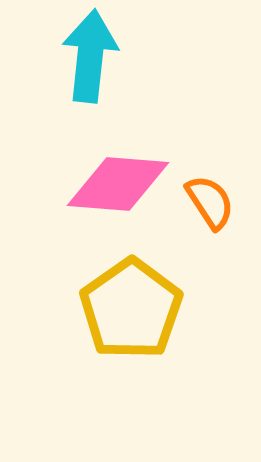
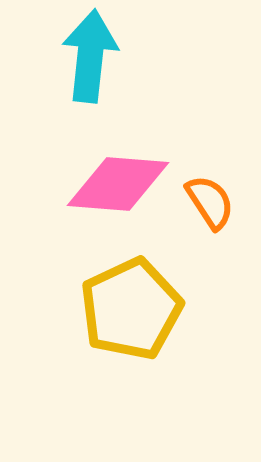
yellow pentagon: rotated 10 degrees clockwise
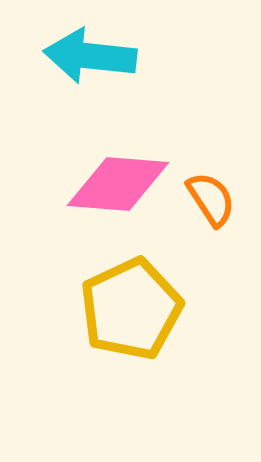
cyan arrow: rotated 90 degrees counterclockwise
orange semicircle: moved 1 px right, 3 px up
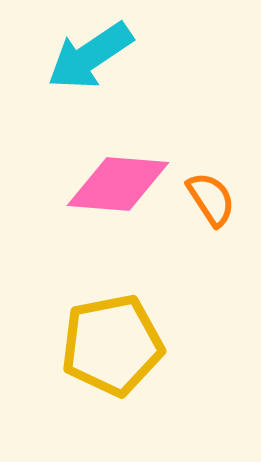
cyan arrow: rotated 40 degrees counterclockwise
yellow pentagon: moved 19 px left, 36 px down; rotated 14 degrees clockwise
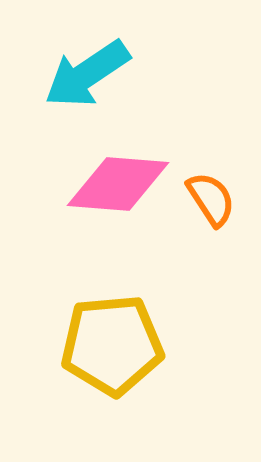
cyan arrow: moved 3 px left, 18 px down
yellow pentagon: rotated 6 degrees clockwise
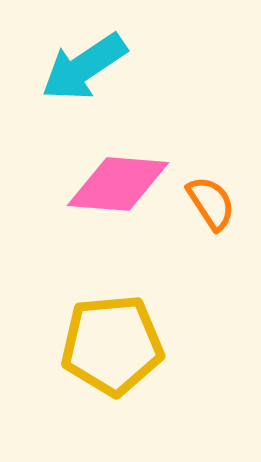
cyan arrow: moved 3 px left, 7 px up
orange semicircle: moved 4 px down
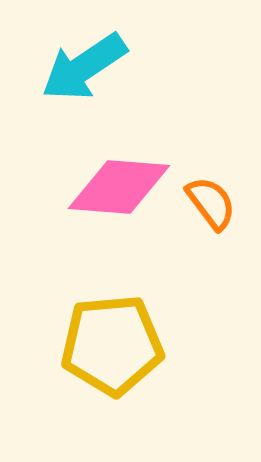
pink diamond: moved 1 px right, 3 px down
orange semicircle: rotated 4 degrees counterclockwise
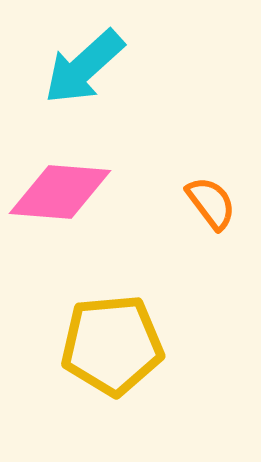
cyan arrow: rotated 8 degrees counterclockwise
pink diamond: moved 59 px left, 5 px down
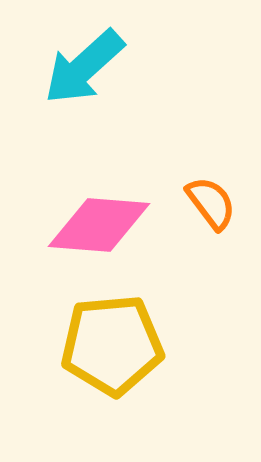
pink diamond: moved 39 px right, 33 px down
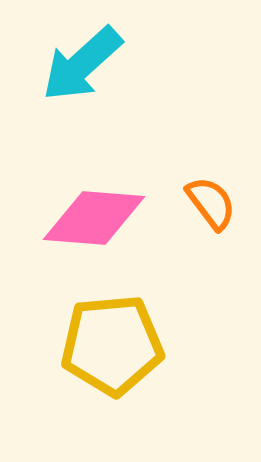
cyan arrow: moved 2 px left, 3 px up
pink diamond: moved 5 px left, 7 px up
